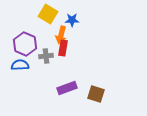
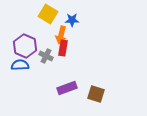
purple hexagon: moved 2 px down
gray cross: rotated 32 degrees clockwise
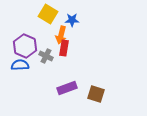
red rectangle: moved 1 px right
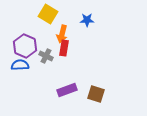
blue star: moved 15 px right
orange arrow: moved 1 px right, 1 px up
purple rectangle: moved 2 px down
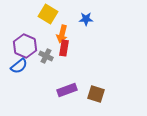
blue star: moved 1 px left, 1 px up
blue semicircle: moved 1 px left, 1 px down; rotated 144 degrees clockwise
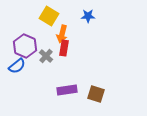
yellow square: moved 1 px right, 2 px down
blue star: moved 2 px right, 3 px up
gray cross: rotated 16 degrees clockwise
blue semicircle: moved 2 px left
purple rectangle: rotated 12 degrees clockwise
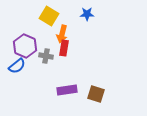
blue star: moved 1 px left, 2 px up
gray cross: rotated 32 degrees counterclockwise
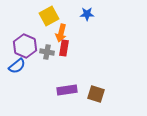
yellow square: rotated 30 degrees clockwise
orange arrow: moved 1 px left, 1 px up
gray cross: moved 1 px right, 4 px up
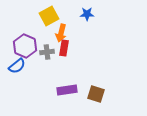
gray cross: rotated 16 degrees counterclockwise
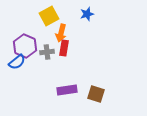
blue star: rotated 16 degrees counterclockwise
blue semicircle: moved 4 px up
